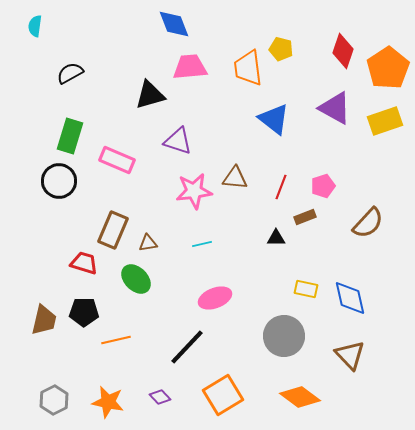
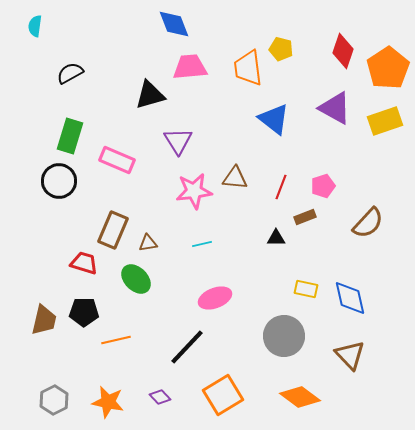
purple triangle at (178, 141): rotated 40 degrees clockwise
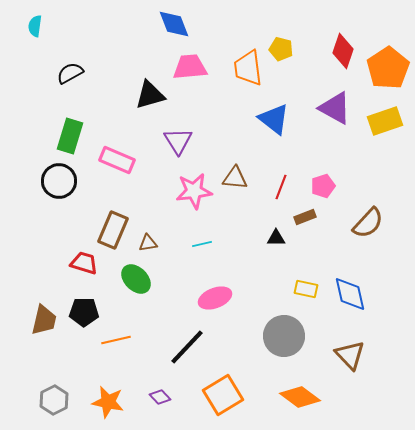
blue diamond at (350, 298): moved 4 px up
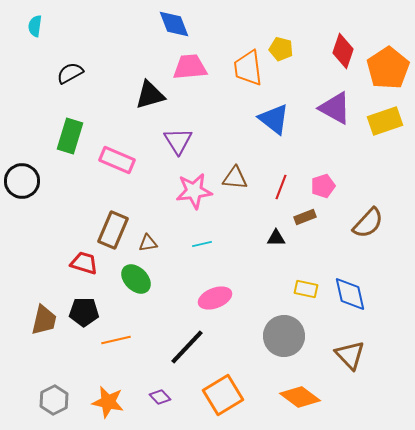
black circle at (59, 181): moved 37 px left
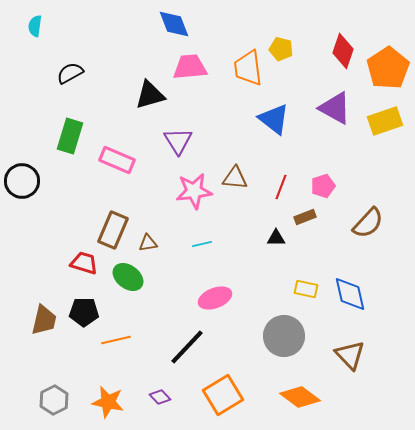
green ellipse at (136, 279): moved 8 px left, 2 px up; rotated 8 degrees counterclockwise
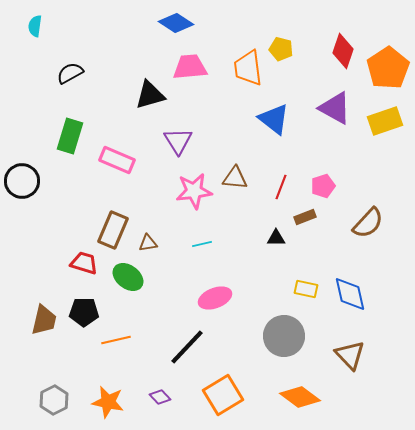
blue diamond at (174, 24): moved 2 px right, 1 px up; rotated 36 degrees counterclockwise
